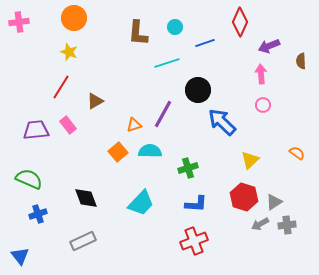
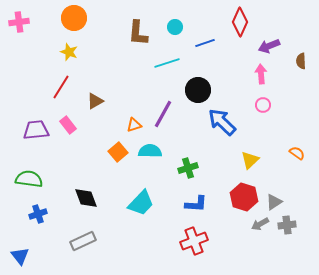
green semicircle: rotated 16 degrees counterclockwise
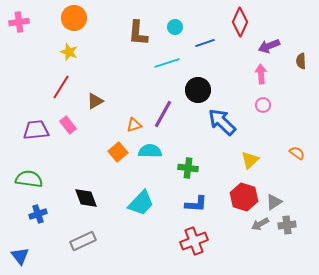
green cross: rotated 24 degrees clockwise
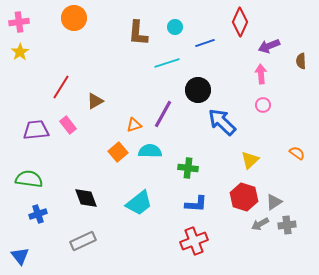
yellow star: moved 49 px left; rotated 18 degrees clockwise
cyan trapezoid: moved 2 px left; rotated 8 degrees clockwise
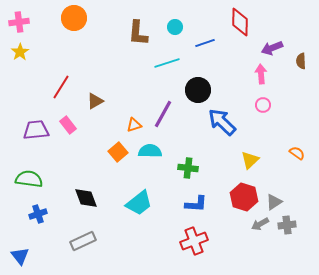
red diamond: rotated 24 degrees counterclockwise
purple arrow: moved 3 px right, 2 px down
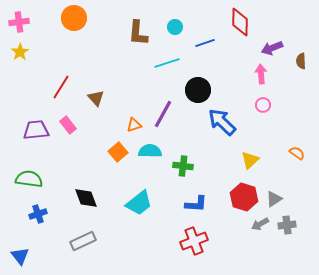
brown triangle: moved 1 px right, 3 px up; rotated 42 degrees counterclockwise
green cross: moved 5 px left, 2 px up
gray triangle: moved 3 px up
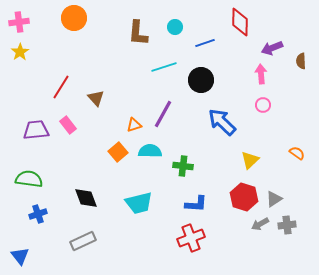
cyan line: moved 3 px left, 4 px down
black circle: moved 3 px right, 10 px up
cyan trapezoid: rotated 24 degrees clockwise
red cross: moved 3 px left, 3 px up
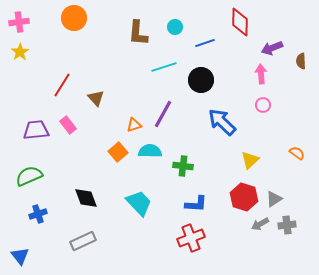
red line: moved 1 px right, 2 px up
green semicircle: moved 3 px up; rotated 32 degrees counterclockwise
cyan trapezoid: rotated 120 degrees counterclockwise
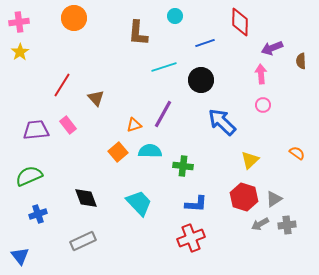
cyan circle: moved 11 px up
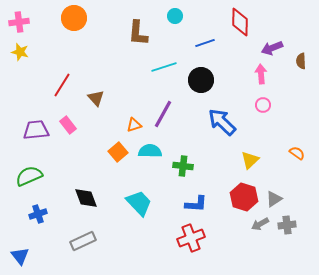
yellow star: rotated 24 degrees counterclockwise
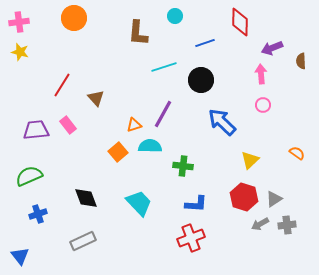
cyan semicircle: moved 5 px up
